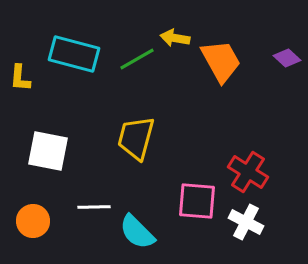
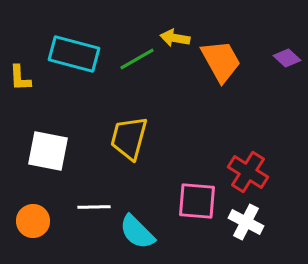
yellow L-shape: rotated 8 degrees counterclockwise
yellow trapezoid: moved 7 px left
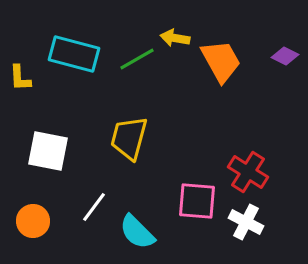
purple diamond: moved 2 px left, 2 px up; rotated 16 degrees counterclockwise
white line: rotated 52 degrees counterclockwise
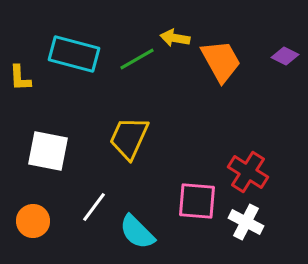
yellow trapezoid: rotated 9 degrees clockwise
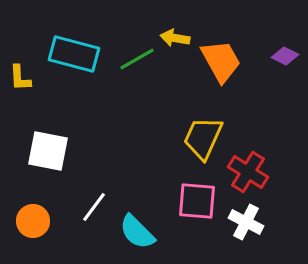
yellow trapezoid: moved 74 px right
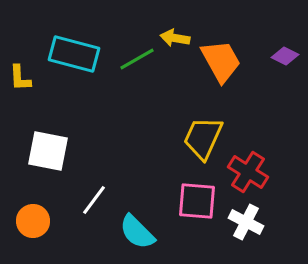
white line: moved 7 px up
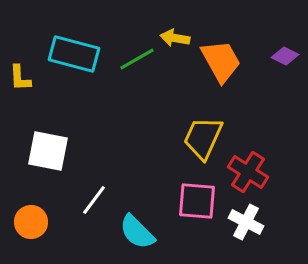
orange circle: moved 2 px left, 1 px down
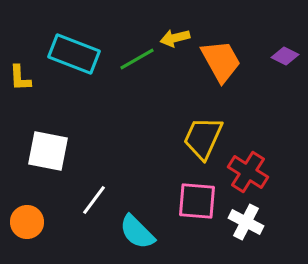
yellow arrow: rotated 24 degrees counterclockwise
cyan rectangle: rotated 6 degrees clockwise
orange circle: moved 4 px left
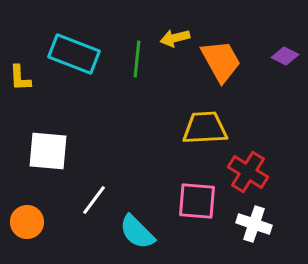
green line: rotated 54 degrees counterclockwise
yellow trapezoid: moved 2 px right, 10 px up; rotated 63 degrees clockwise
white square: rotated 6 degrees counterclockwise
white cross: moved 8 px right, 2 px down; rotated 8 degrees counterclockwise
